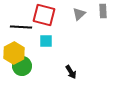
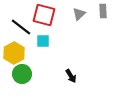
black line: rotated 35 degrees clockwise
cyan square: moved 3 px left
green circle: moved 8 px down
black arrow: moved 4 px down
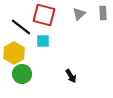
gray rectangle: moved 2 px down
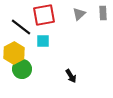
red square: rotated 25 degrees counterclockwise
green circle: moved 5 px up
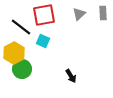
cyan square: rotated 24 degrees clockwise
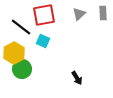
black arrow: moved 6 px right, 2 px down
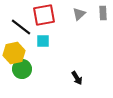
cyan square: rotated 24 degrees counterclockwise
yellow hexagon: rotated 15 degrees clockwise
